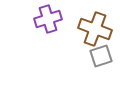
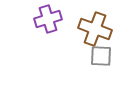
gray square: rotated 20 degrees clockwise
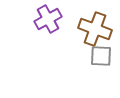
purple cross: rotated 12 degrees counterclockwise
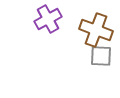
brown cross: moved 1 px right, 1 px down
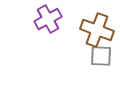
brown cross: moved 1 px right
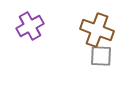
purple cross: moved 18 px left, 7 px down
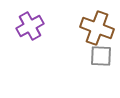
brown cross: moved 2 px up
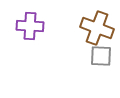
purple cross: rotated 32 degrees clockwise
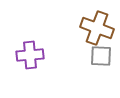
purple cross: moved 29 px down; rotated 8 degrees counterclockwise
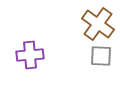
brown cross: moved 1 px right, 4 px up; rotated 16 degrees clockwise
